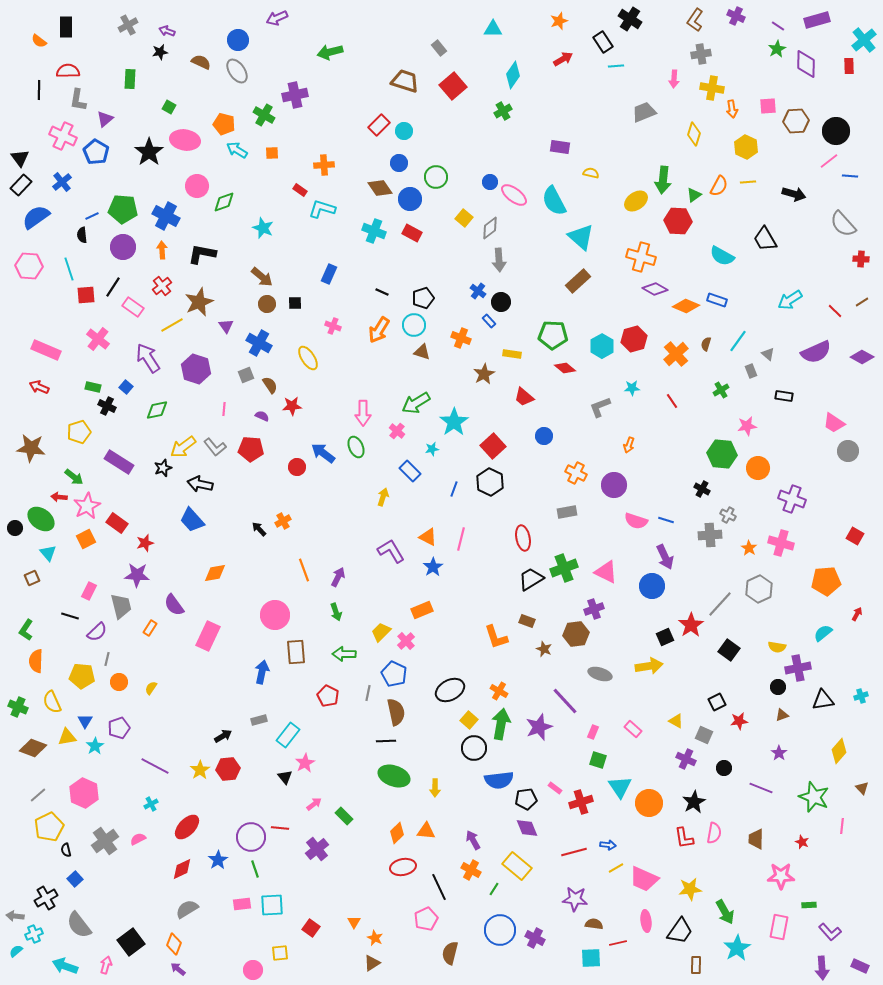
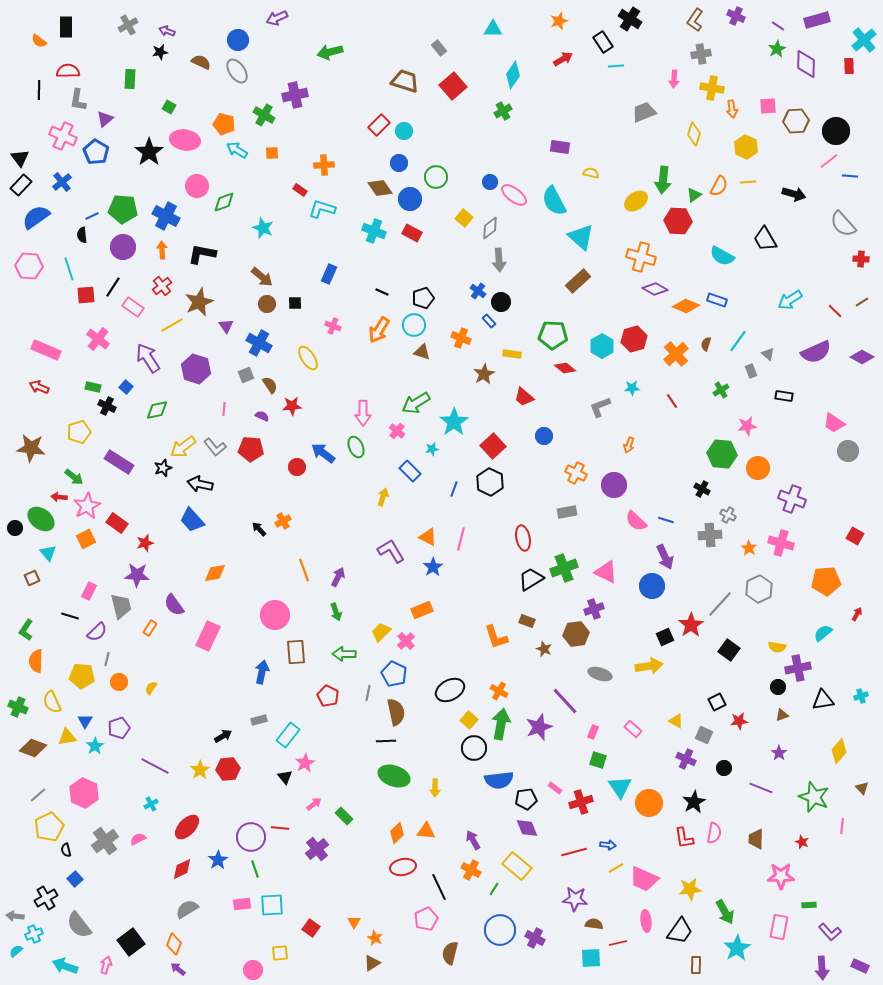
pink semicircle at (636, 521): rotated 25 degrees clockwise
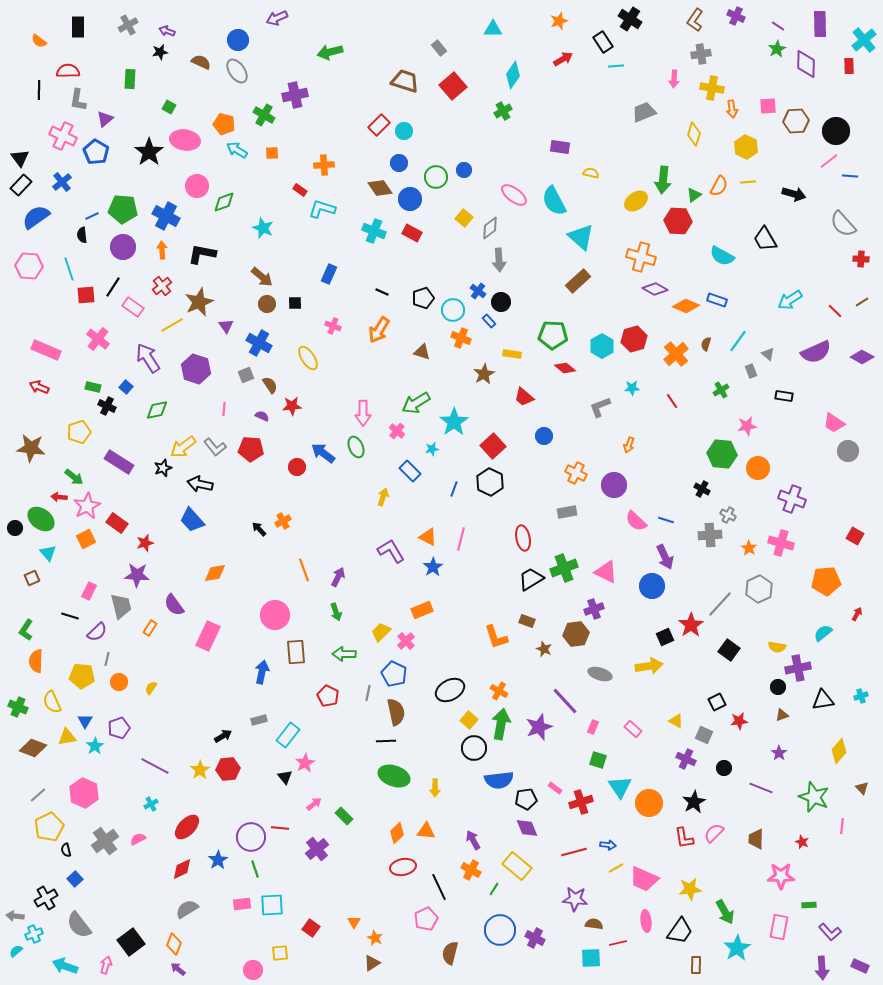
purple rectangle at (817, 20): moved 3 px right, 4 px down; rotated 75 degrees counterclockwise
black rectangle at (66, 27): moved 12 px right
blue circle at (490, 182): moved 26 px left, 12 px up
cyan circle at (414, 325): moved 39 px right, 15 px up
pink rectangle at (593, 732): moved 5 px up
pink semicircle at (714, 833): rotated 145 degrees counterclockwise
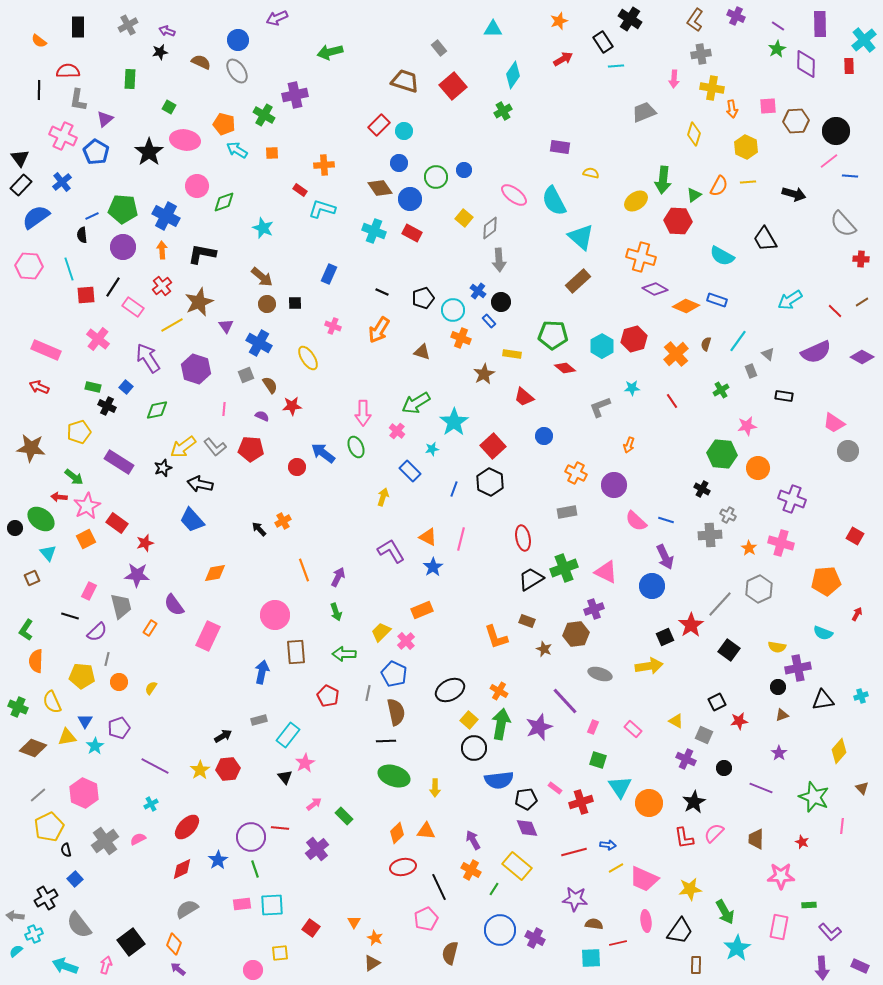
cyan semicircle at (823, 633): rotated 120 degrees counterclockwise
